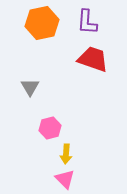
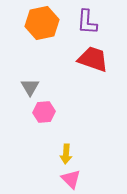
pink hexagon: moved 6 px left, 16 px up; rotated 10 degrees clockwise
pink triangle: moved 6 px right
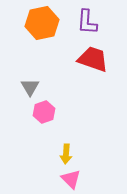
pink hexagon: rotated 15 degrees counterclockwise
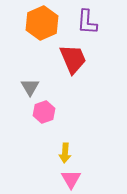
orange hexagon: rotated 12 degrees counterclockwise
red trapezoid: moved 20 px left; rotated 48 degrees clockwise
yellow arrow: moved 1 px left, 1 px up
pink triangle: rotated 15 degrees clockwise
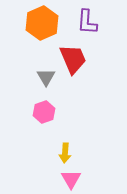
gray triangle: moved 16 px right, 10 px up
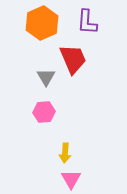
pink hexagon: rotated 15 degrees clockwise
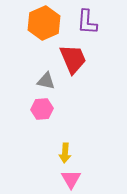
orange hexagon: moved 2 px right
gray triangle: moved 4 px down; rotated 48 degrees counterclockwise
pink hexagon: moved 2 px left, 3 px up
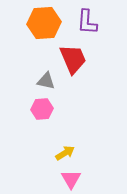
orange hexagon: rotated 20 degrees clockwise
yellow arrow: rotated 126 degrees counterclockwise
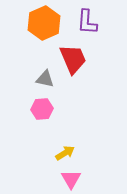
orange hexagon: rotated 20 degrees counterclockwise
gray triangle: moved 1 px left, 2 px up
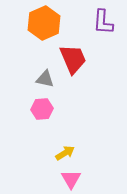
purple L-shape: moved 16 px right
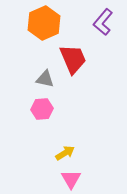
purple L-shape: rotated 36 degrees clockwise
